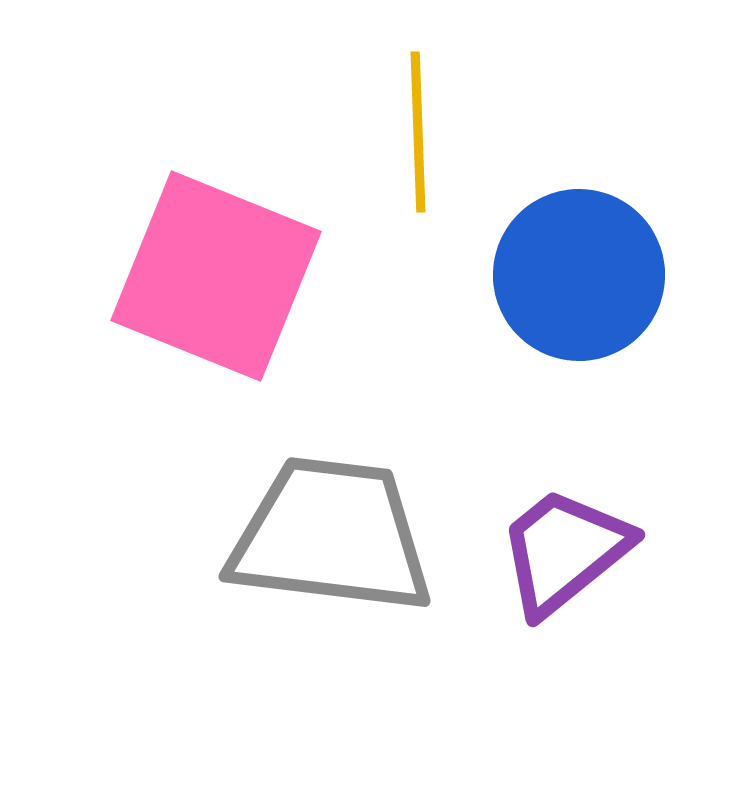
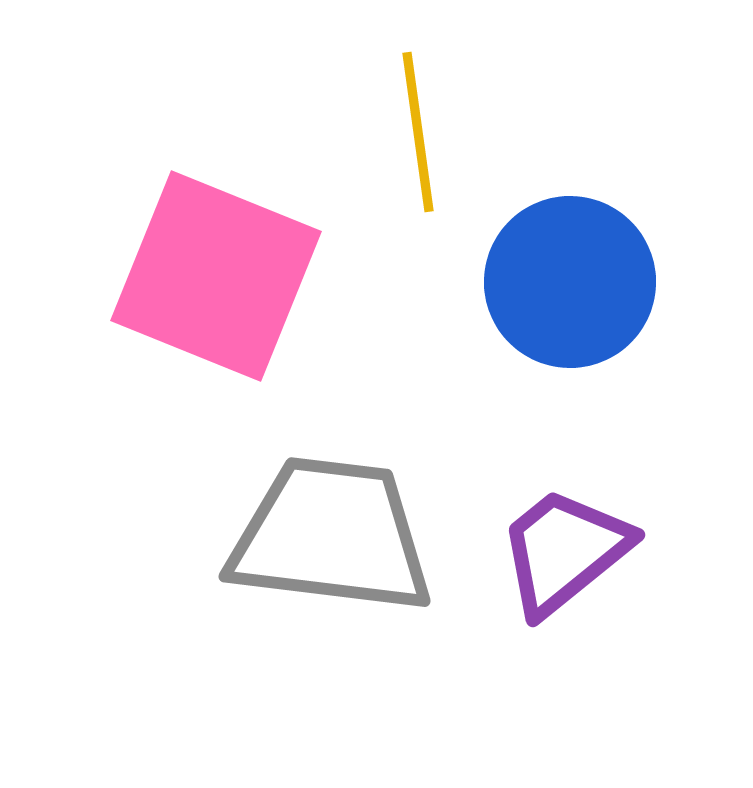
yellow line: rotated 6 degrees counterclockwise
blue circle: moved 9 px left, 7 px down
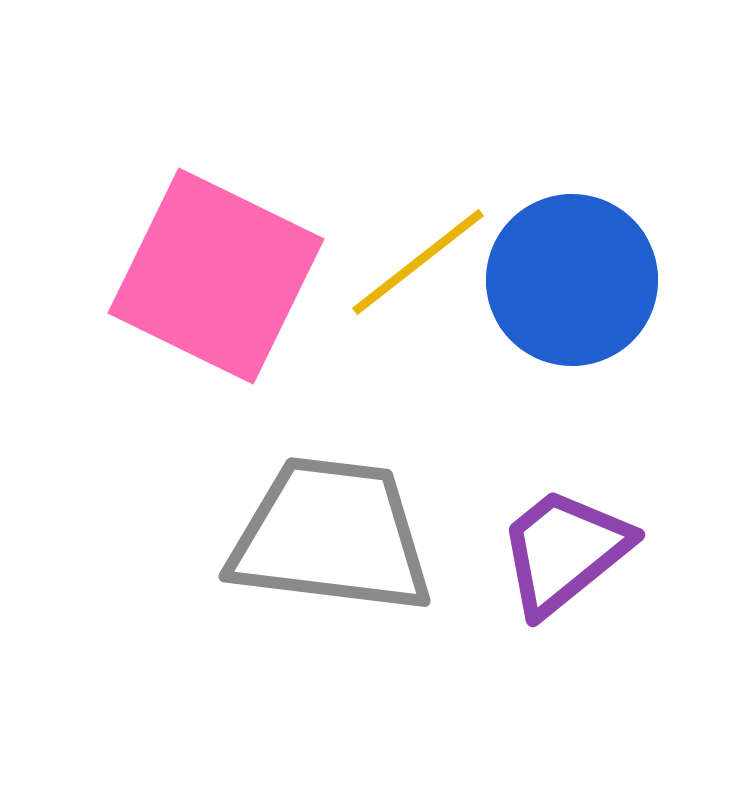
yellow line: moved 130 px down; rotated 60 degrees clockwise
pink square: rotated 4 degrees clockwise
blue circle: moved 2 px right, 2 px up
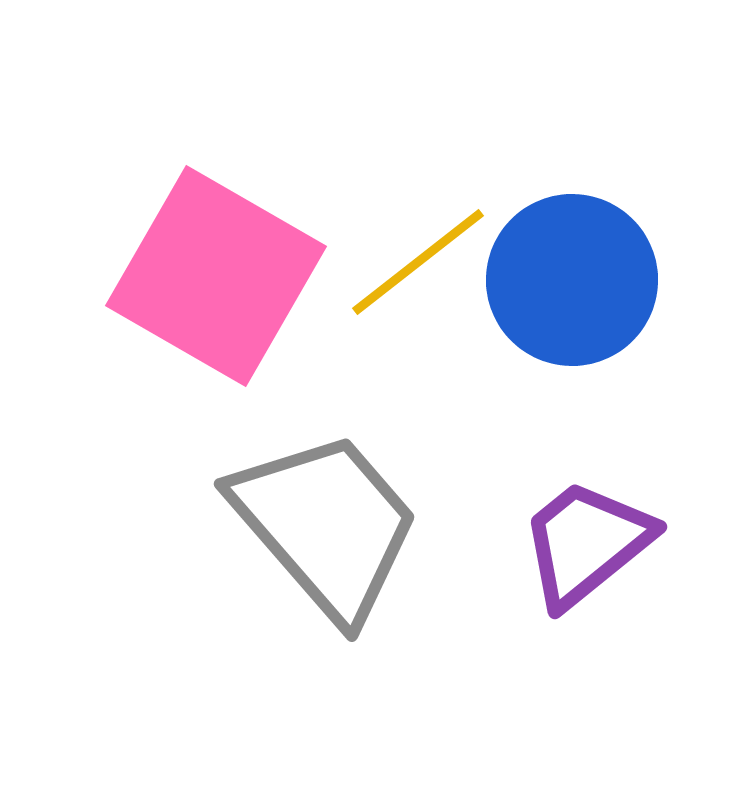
pink square: rotated 4 degrees clockwise
gray trapezoid: moved 5 px left, 11 px up; rotated 42 degrees clockwise
purple trapezoid: moved 22 px right, 8 px up
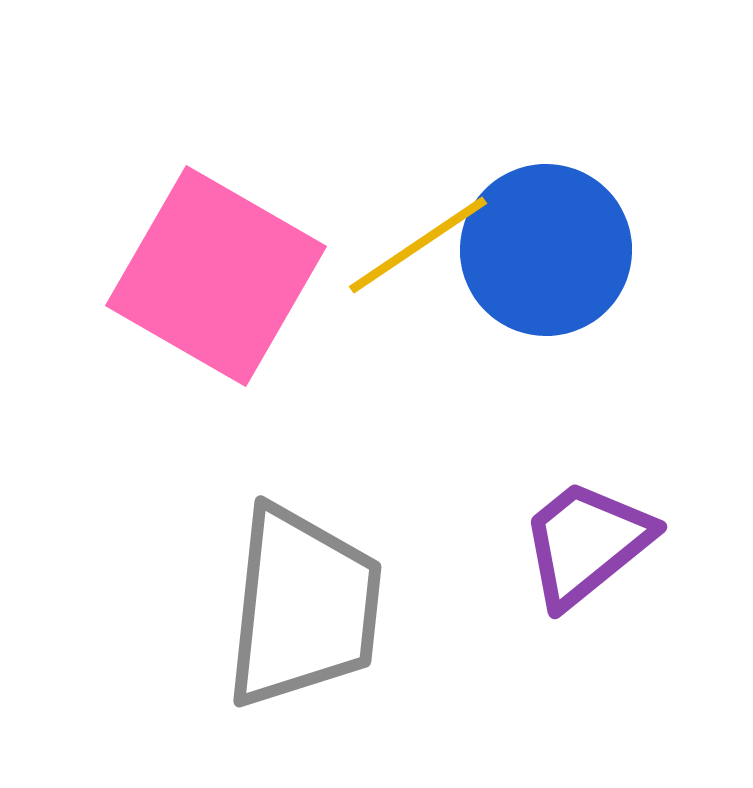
yellow line: moved 17 px up; rotated 4 degrees clockwise
blue circle: moved 26 px left, 30 px up
gray trapezoid: moved 23 px left, 82 px down; rotated 47 degrees clockwise
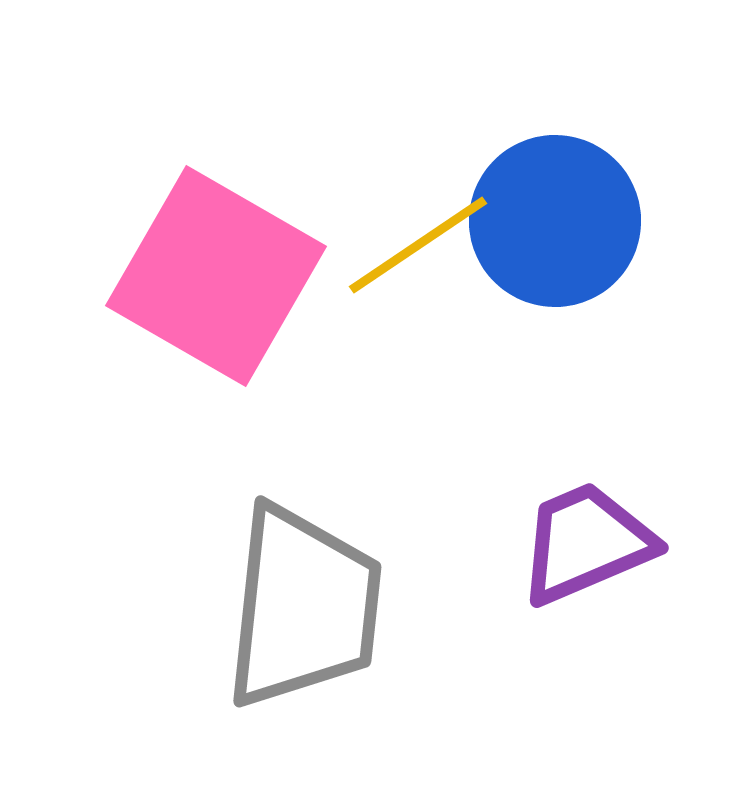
blue circle: moved 9 px right, 29 px up
purple trapezoid: rotated 16 degrees clockwise
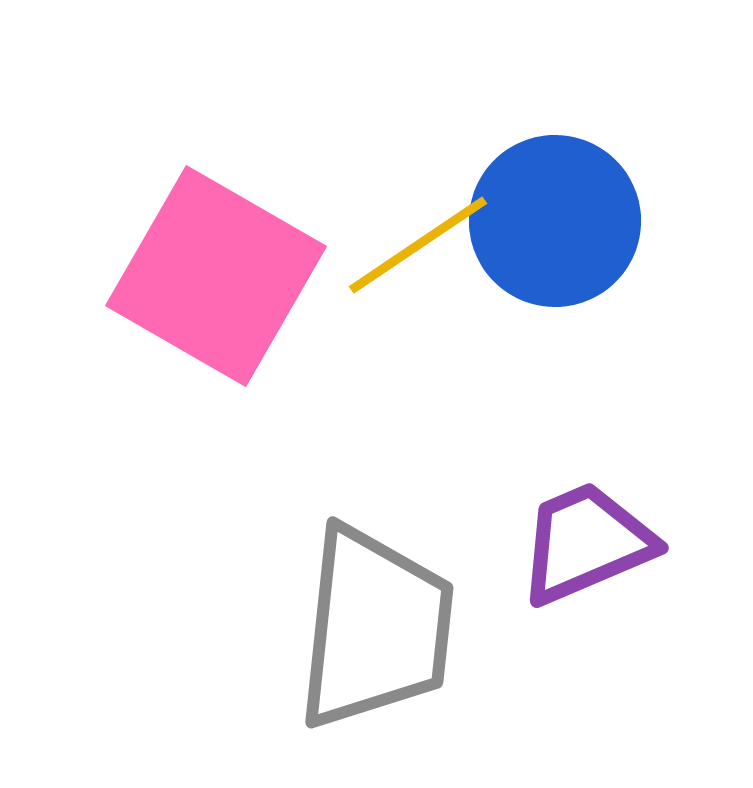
gray trapezoid: moved 72 px right, 21 px down
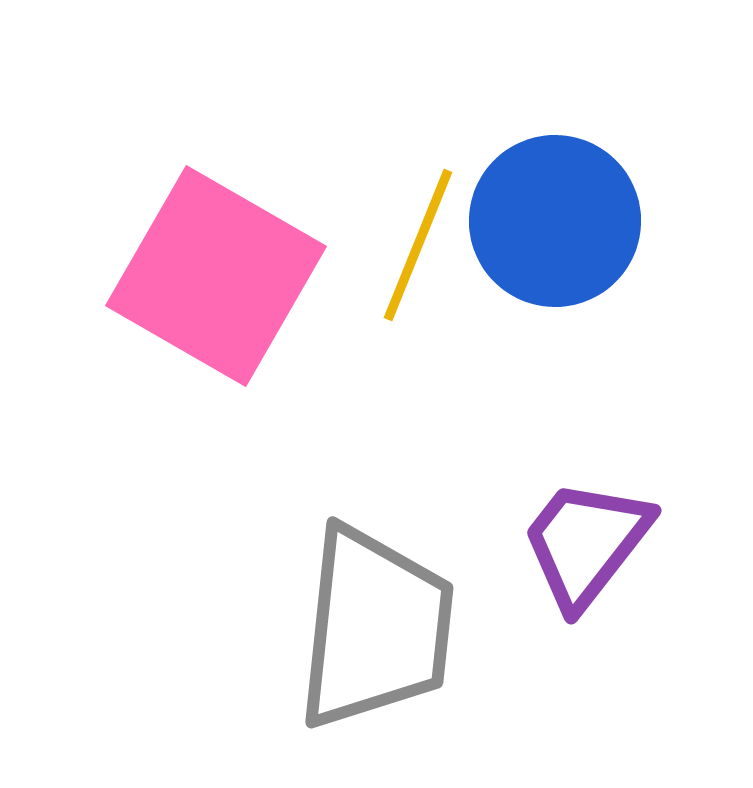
yellow line: rotated 34 degrees counterclockwise
purple trapezoid: rotated 29 degrees counterclockwise
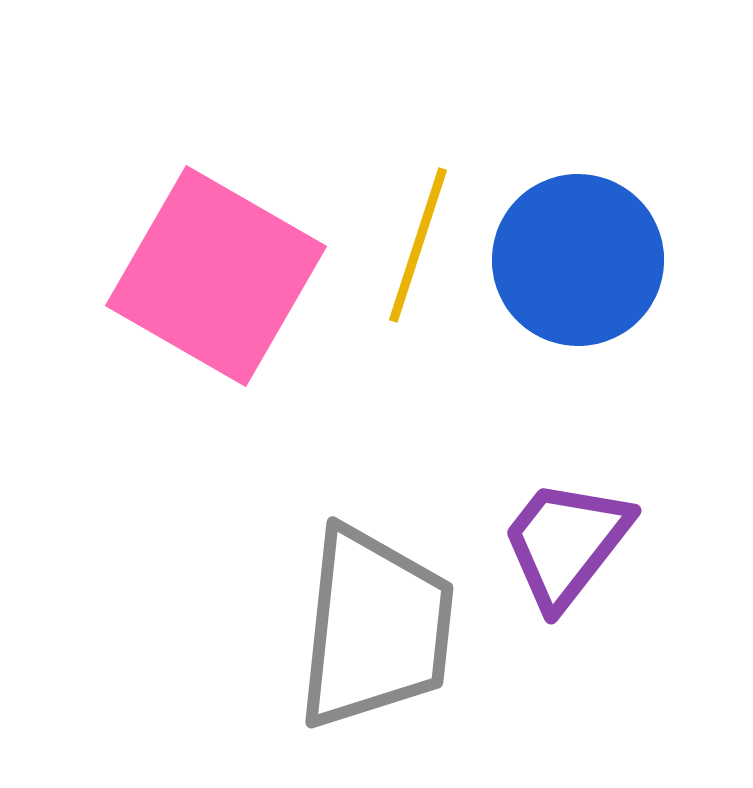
blue circle: moved 23 px right, 39 px down
yellow line: rotated 4 degrees counterclockwise
purple trapezoid: moved 20 px left
